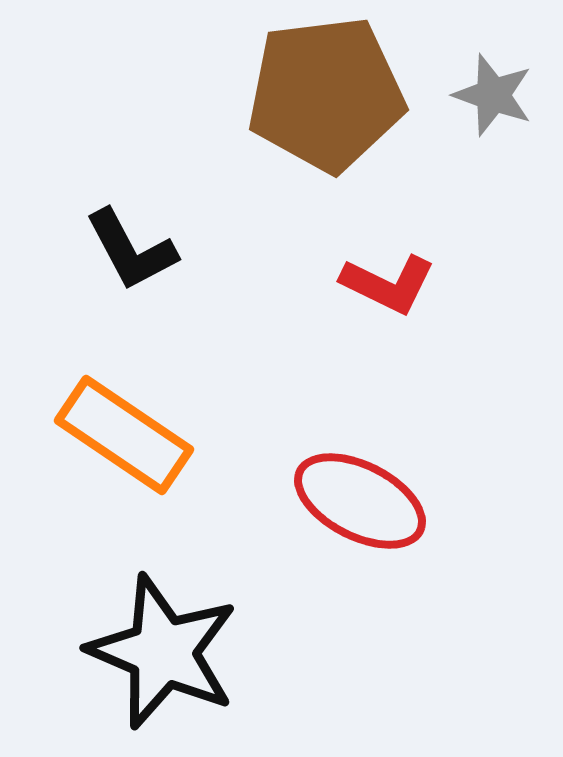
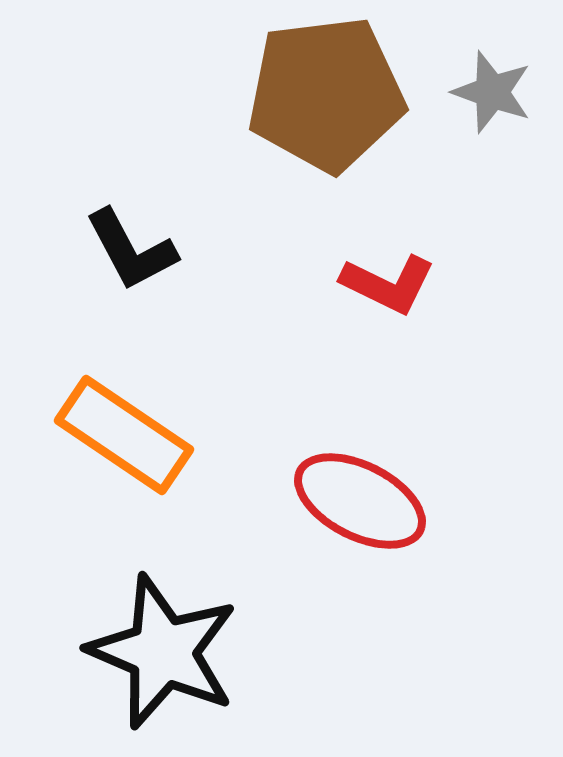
gray star: moved 1 px left, 3 px up
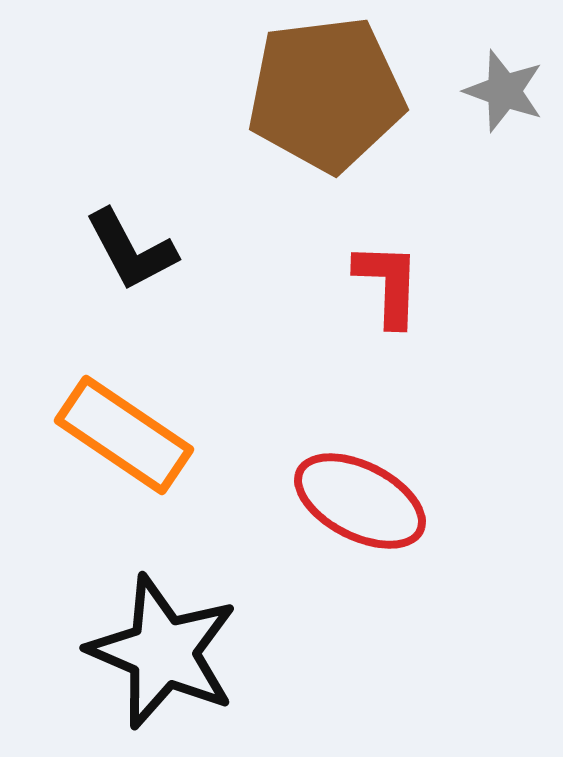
gray star: moved 12 px right, 1 px up
red L-shape: rotated 114 degrees counterclockwise
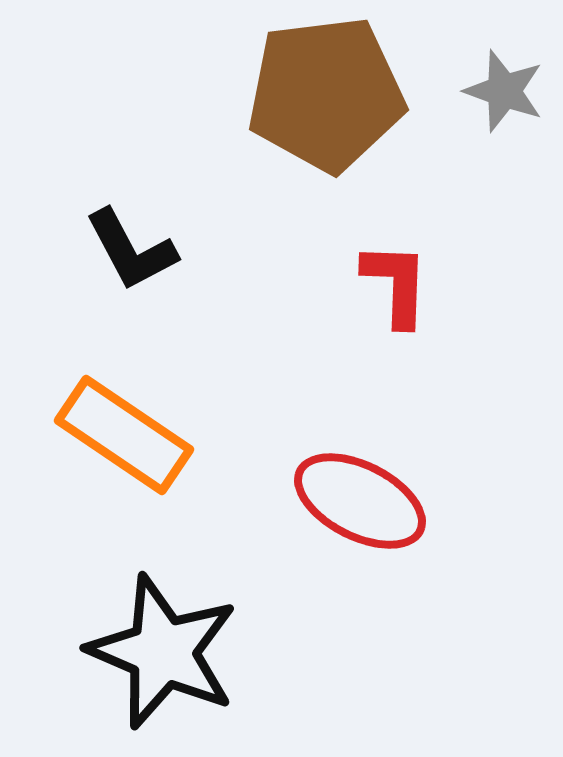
red L-shape: moved 8 px right
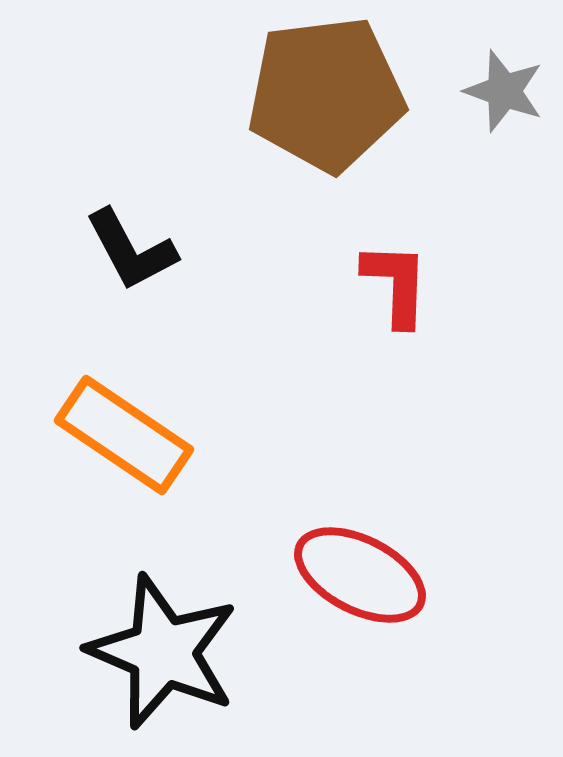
red ellipse: moved 74 px down
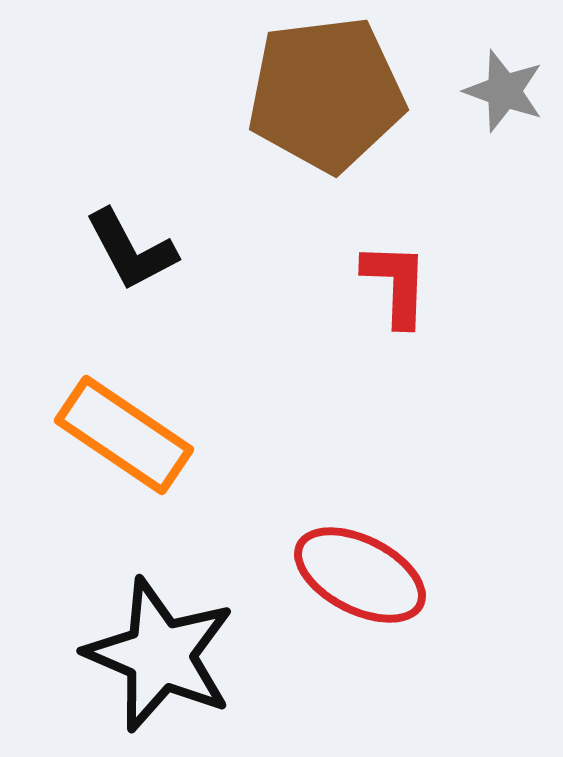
black star: moved 3 px left, 3 px down
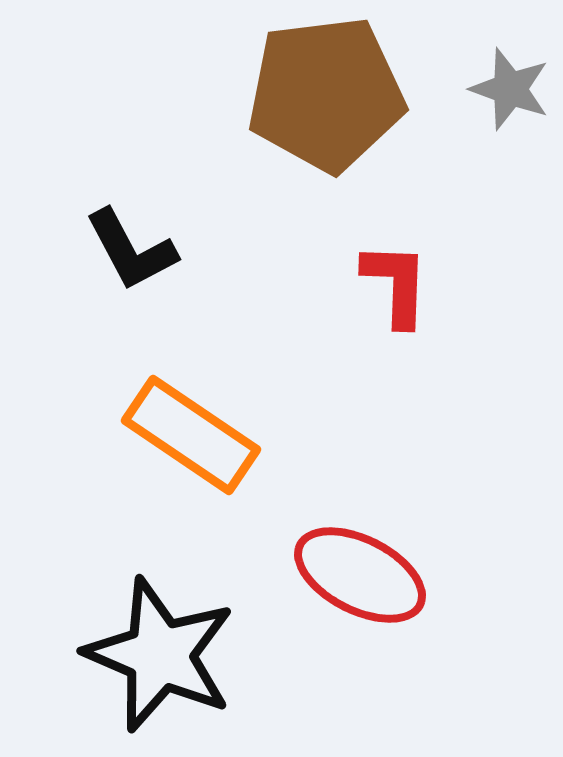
gray star: moved 6 px right, 2 px up
orange rectangle: moved 67 px right
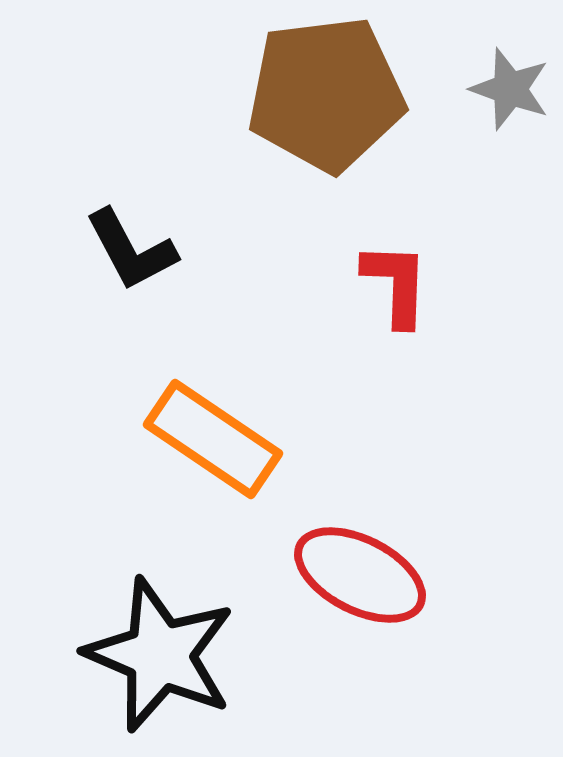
orange rectangle: moved 22 px right, 4 px down
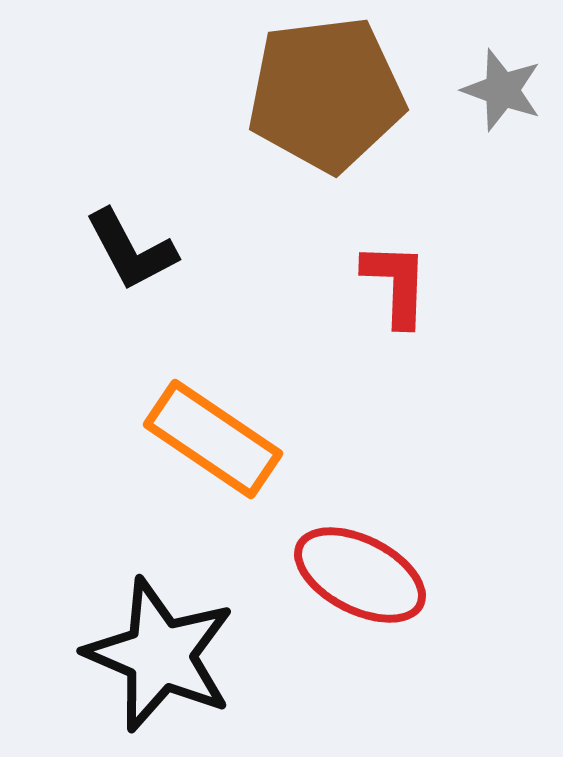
gray star: moved 8 px left, 1 px down
